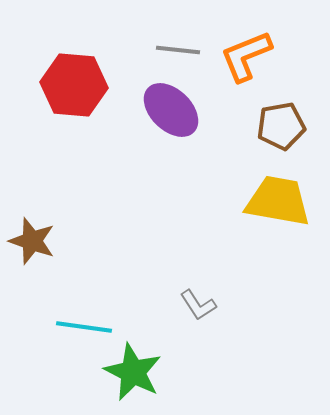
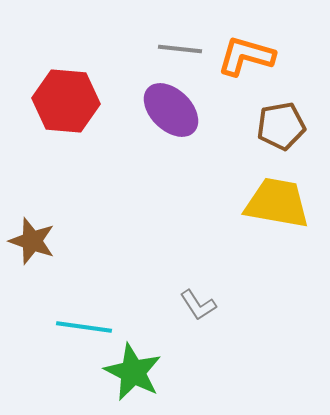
gray line: moved 2 px right, 1 px up
orange L-shape: rotated 38 degrees clockwise
red hexagon: moved 8 px left, 16 px down
yellow trapezoid: moved 1 px left, 2 px down
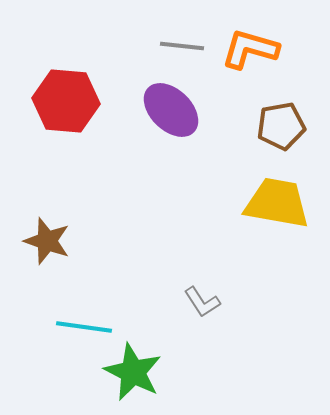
gray line: moved 2 px right, 3 px up
orange L-shape: moved 4 px right, 7 px up
brown star: moved 15 px right
gray L-shape: moved 4 px right, 3 px up
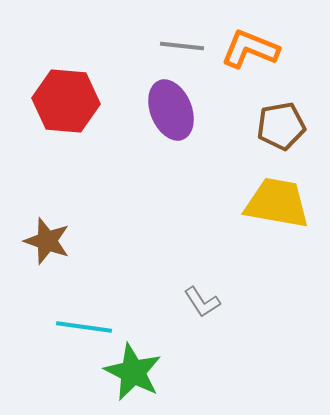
orange L-shape: rotated 6 degrees clockwise
purple ellipse: rotated 24 degrees clockwise
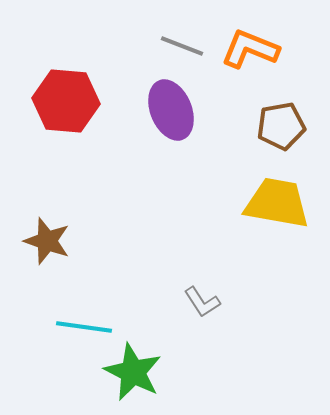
gray line: rotated 15 degrees clockwise
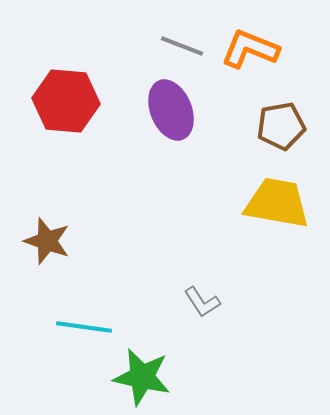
green star: moved 9 px right, 5 px down; rotated 14 degrees counterclockwise
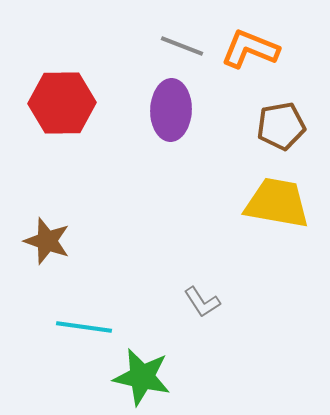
red hexagon: moved 4 px left, 2 px down; rotated 6 degrees counterclockwise
purple ellipse: rotated 24 degrees clockwise
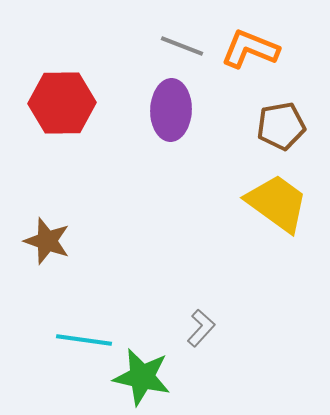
yellow trapezoid: rotated 26 degrees clockwise
gray L-shape: moved 1 px left, 26 px down; rotated 105 degrees counterclockwise
cyan line: moved 13 px down
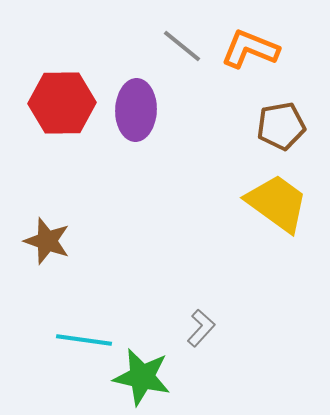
gray line: rotated 18 degrees clockwise
purple ellipse: moved 35 px left
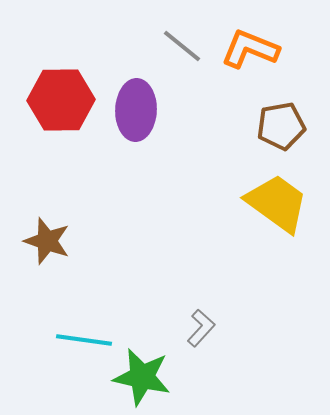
red hexagon: moved 1 px left, 3 px up
